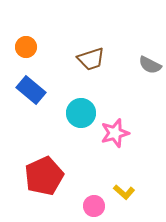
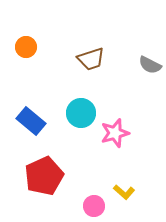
blue rectangle: moved 31 px down
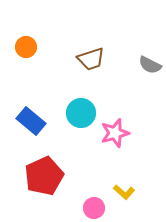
pink circle: moved 2 px down
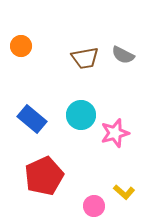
orange circle: moved 5 px left, 1 px up
brown trapezoid: moved 6 px left, 1 px up; rotated 8 degrees clockwise
gray semicircle: moved 27 px left, 10 px up
cyan circle: moved 2 px down
blue rectangle: moved 1 px right, 2 px up
pink circle: moved 2 px up
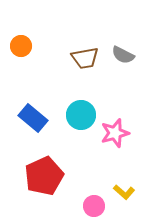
blue rectangle: moved 1 px right, 1 px up
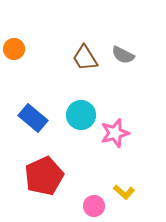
orange circle: moved 7 px left, 3 px down
brown trapezoid: rotated 68 degrees clockwise
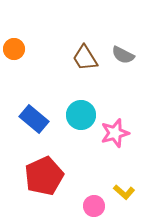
blue rectangle: moved 1 px right, 1 px down
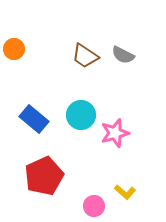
brown trapezoid: moved 2 px up; rotated 24 degrees counterclockwise
yellow L-shape: moved 1 px right
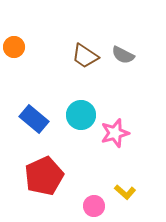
orange circle: moved 2 px up
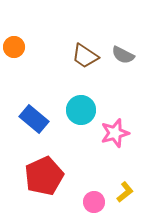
cyan circle: moved 5 px up
yellow L-shape: rotated 80 degrees counterclockwise
pink circle: moved 4 px up
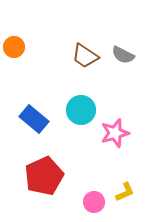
yellow L-shape: rotated 15 degrees clockwise
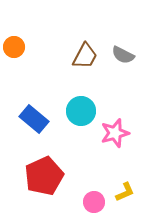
brown trapezoid: rotated 96 degrees counterclockwise
cyan circle: moved 1 px down
